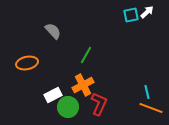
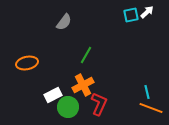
gray semicircle: moved 11 px right, 9 px up; rotated 78 degrees clockwise
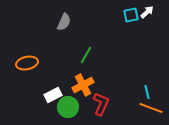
gray semicircle: rotated 12 degrees counterclockwise
red L-shape: moved 2 px right
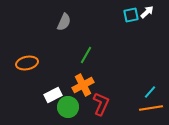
cyan line: moved 3 px right; rotated 56 degrees clockwise
orange line: rotated 30 degrees counterclockwise
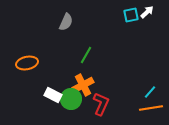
gray semicircle: moved 2 px right
white rectangle: rotated 54 degrees clockwise
green circle: moved 3 px right, 8 px up
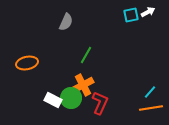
white arrow: moved 1 px right; rotated 16 degrees clockwise
white rectangle: moved 5 px down
green circle: moved 1 px up
red L-shape: moved 1 px left, 1 px up
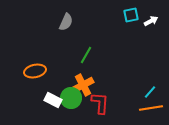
white arrow: moved 3 px right, 9 px down
orange ellipse: moved 8 px right, 8 px down
red L-shape: rotated 20 degrees counterclockwise
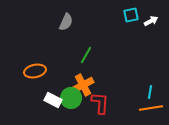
cyan line: rotated 32 degrees counterclockwise
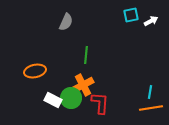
green line: rotated 24 degrees counterclockwise
